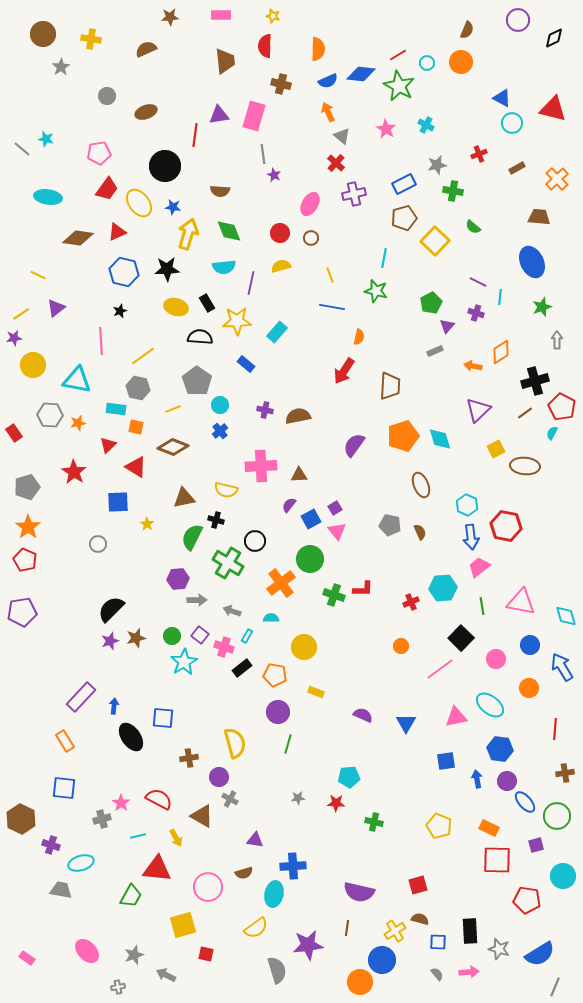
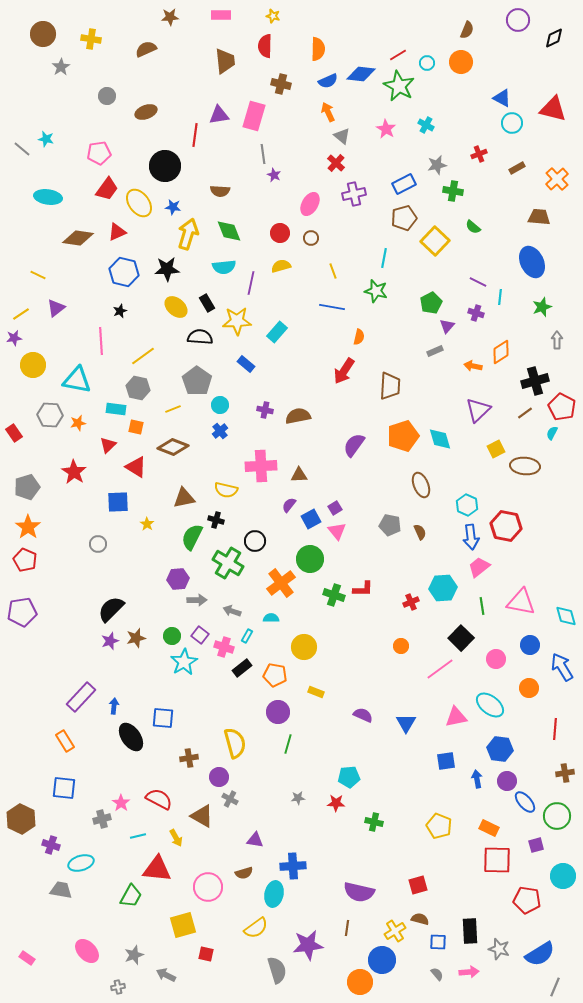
yellow line at (330, 275): moved 3 px right, 4 px up
yellow ellipse at (176, 307): rotated 25 degrees clockwise
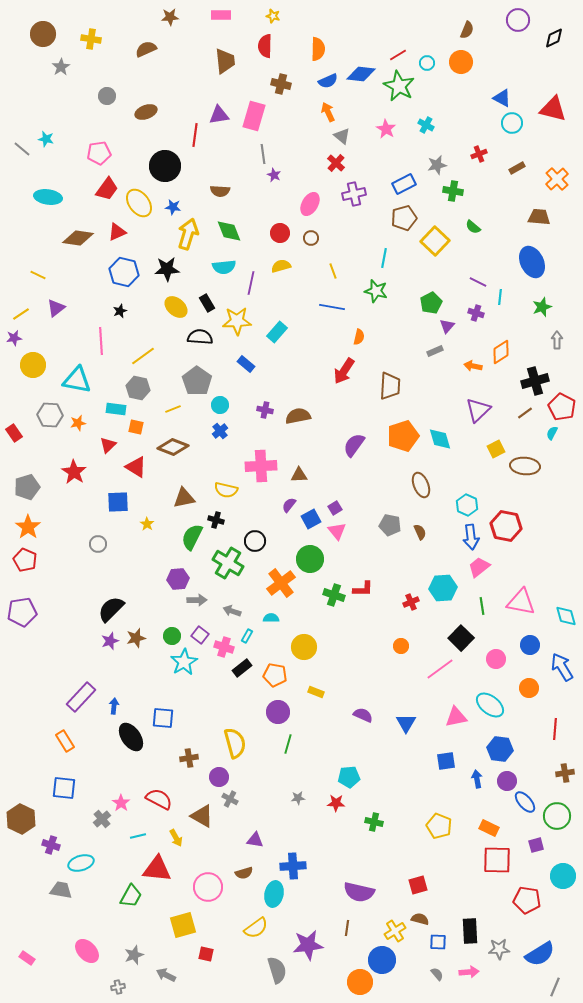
gray cross at (102, 819): rotated 24 degrees counterclockwise
gray star at (499, 949): rotated 20 degrees counterclockwise
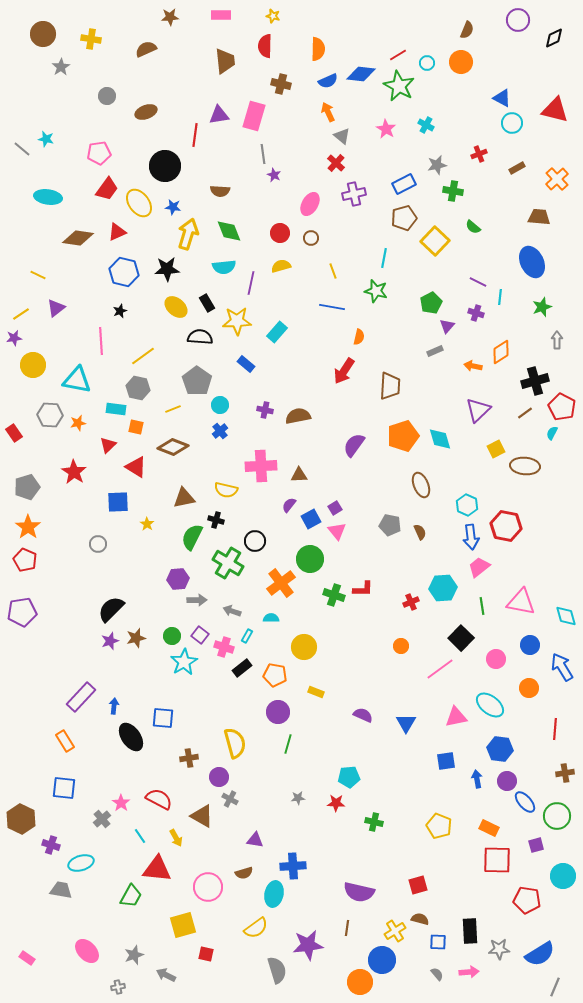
red triangle at (553, 109): moved 2 px right, 1 px down
cyan line at (138, 836): moved 2 px right; rotated 70 degrees clockwise
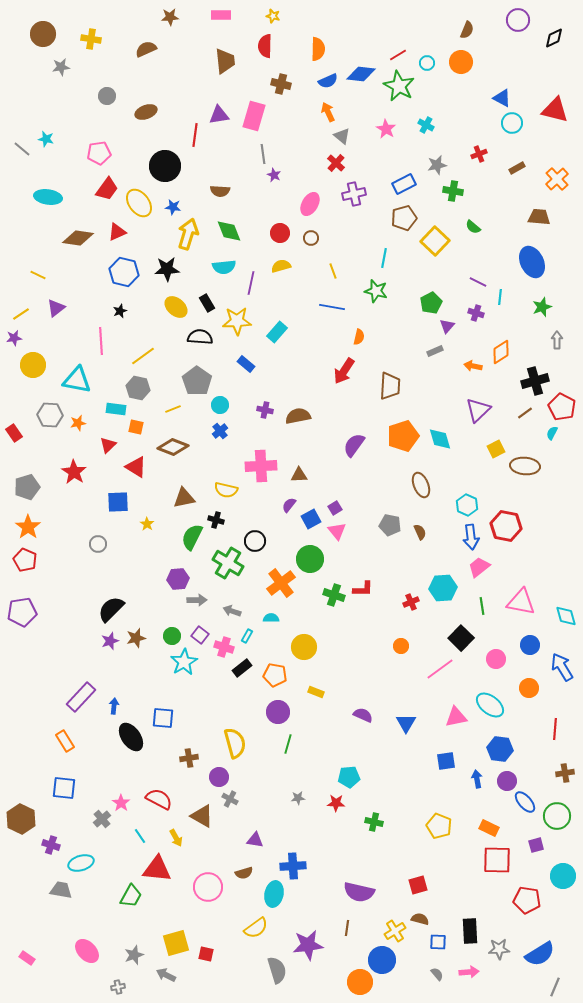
gray star at (61, 67): rotated 24 degrees clockwise
yellow square at (183, 925): moved 7 px left, 18 px down
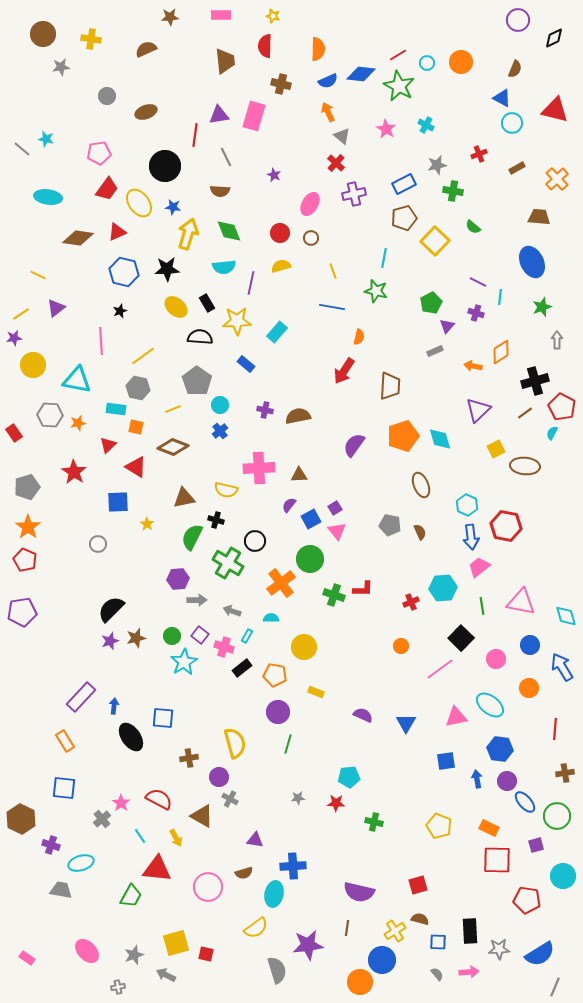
brown semicircle at (467, 30): moved 48 px right, 39 px down
gray line at (263, 154): moved 37 px left, 3 px down; rotated 18 degrees counterclockwise
pink cross at (261, 466): moved 2 px left, 2 px down
